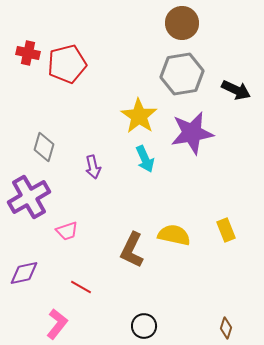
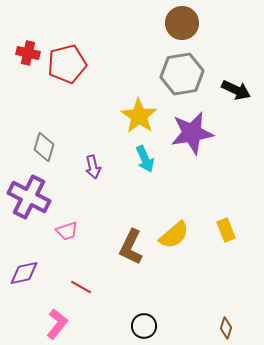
purple cross: rotated 33 degrees counterclockwise
yellow semicircle: rotated 128 degrees clockwise
brown L-shape: moved 1 px left, 3 px up
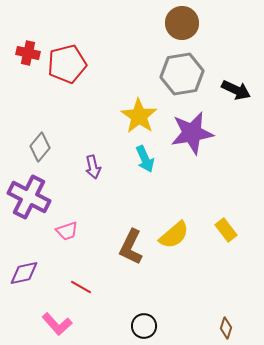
gray diamond: moved 4 px left; rotated 24 degrees clockwise
yellow rectangle: rotated 15 degrees counterclockwise
pink L-shape: rotated 100 degrees clockwise
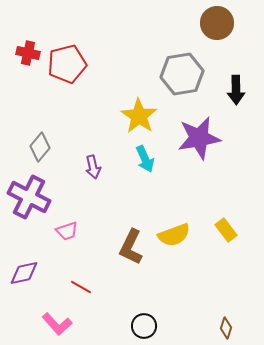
brown circle: moved 35 px right
black arrow: rotated 64 degrees clockwise
purple star: moved 7 px right, 5 px down
yellow semicircle: rotated 20 degrees clockwise
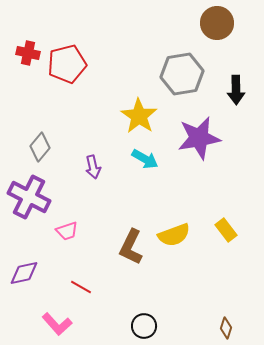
cyan arrow: rotated 36 degrees counterclockwise
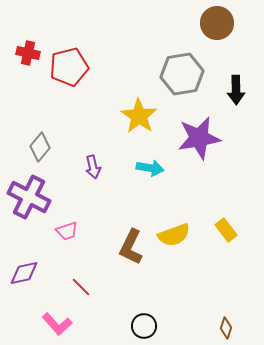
red pentagon: moved 2 px right, 3 px down
cyan arrow: moved 5 px right, 9 px down; rotated 20 degrees counterclockwise
red line: rotated 15 degrees clockwise
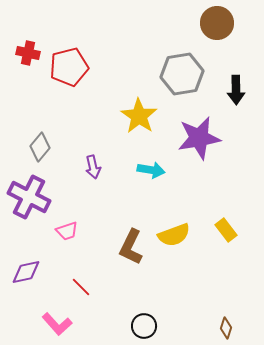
cyan arrow: moved 1 px right, 2 px down
purple diamond: moved 2 px right, 1 px up
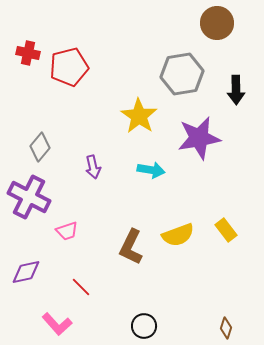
yellow semicircle: moved 4 px right
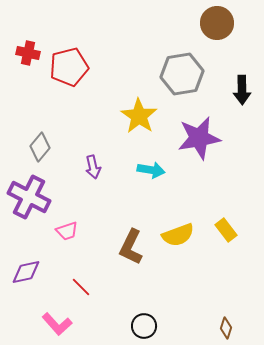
black arrow: moved 6 px right
